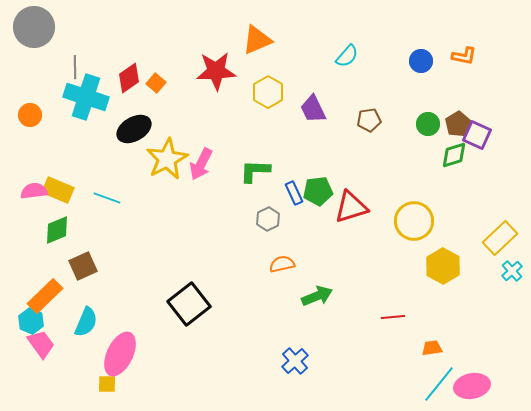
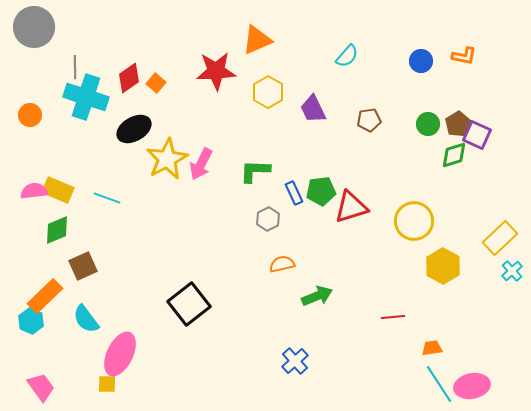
green pentagon at (318, 191): moved 3 px right
cyan semicircle at (86, 322): moved 3 px up; rotated 120 degrees clockwise
pink trapezoid at (41, 344): moved 43 px down
cyan line at (439, 384): rotated 72 degrees counterclockwise
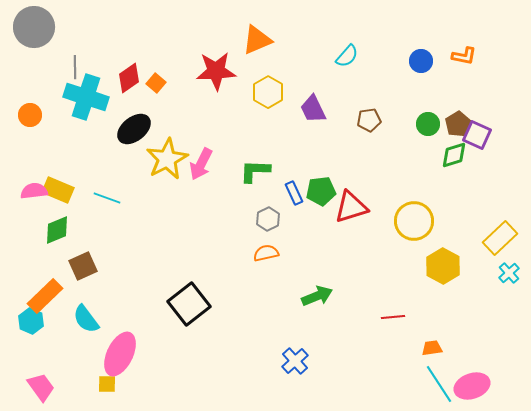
black ellipse at (134, 129): rotated 8 degrees counterclockwise
orange semicircle at (282, 264): moved 16 px left, 11 px up
cyan cross at (512, 271): moved 3 px left, 2 px down
pink ellipse at (472, 386): rotated 8 degrees counterclockwise
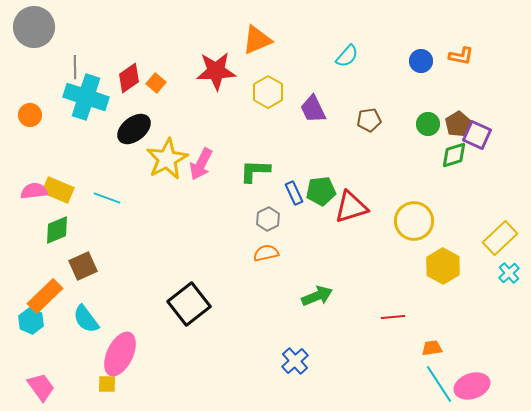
orange L-shape at (464, 56): moved 3 px left
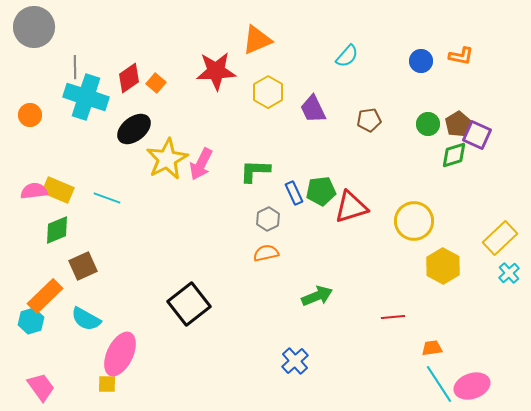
cyan semicircle at (86, 319): rotated 24 degrees counterclockwise
cyan hexagon at (31, 321): rotated 20 degrees clockwise
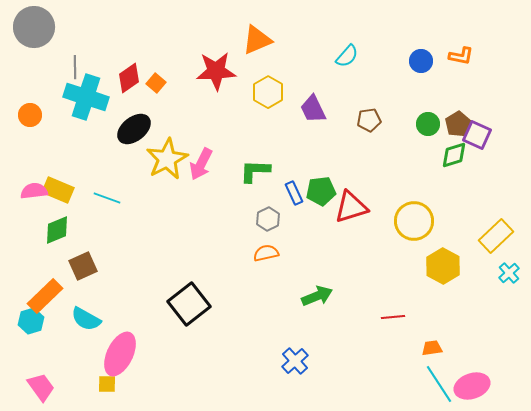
yellow rectangle at (500, 238): moved 4 px left, 2 px up
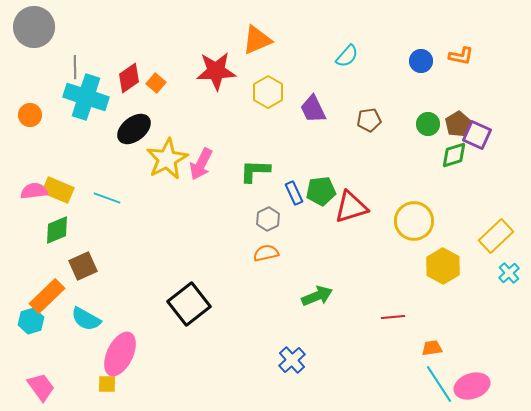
orange rectangle at (45, 296): moved 2 px right
blue cross at (295, 361): moved 3 px left, 1 px up
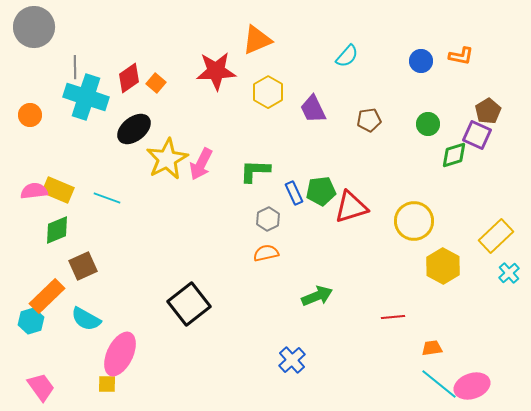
brown pentagon at (458, 124): moved 30 px right, 13 px up
cyan line at (439, 384): rotated 18 degrees counterclockwise
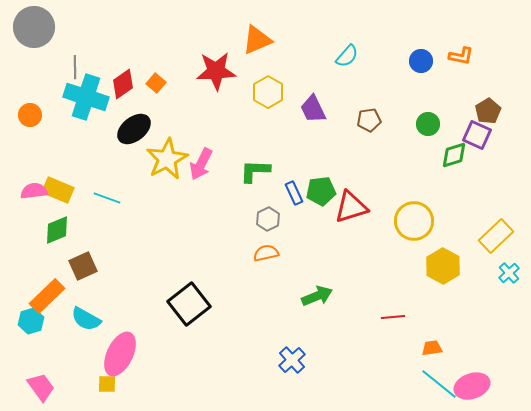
red diamond at (129, 78): moved 6 px left, 6 px down
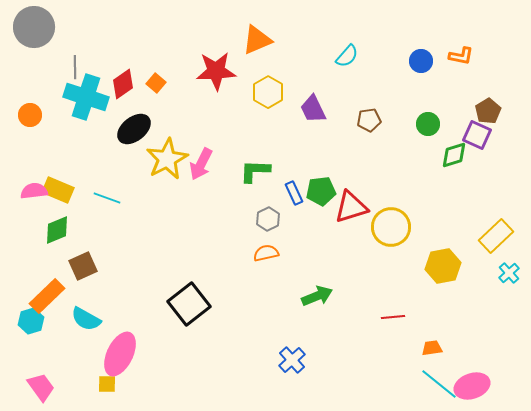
yellow circle at (414, 221): moved 23 px left, 6 px down
yellow hexagon at (443, 266): rotated 20 degrees clockwise
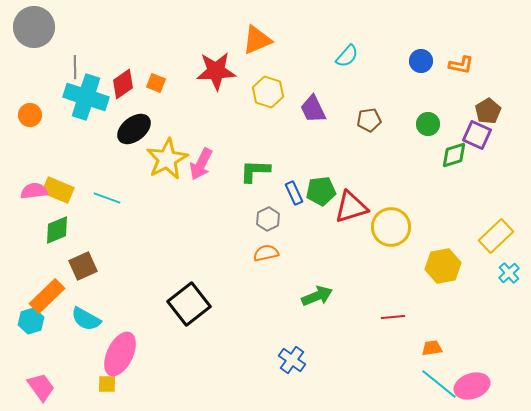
orange L-shape at (461, 56): moved 9 px down
orange square at (156, 83): rotated 18 degrees counterclockwise
yellow hexagon at (268, 92): rotated 12 degrees counterclockwise
blue cross at (292, 360): rotated 12 degrees counterclockwise
